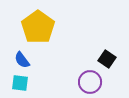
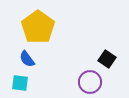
blue semicircle: moved 5 px right, 1 px up
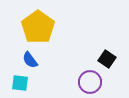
blue semicircle: moved 3 px right, 1 px down
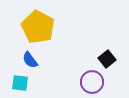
yellow pentagon: rotated 8 degrees counterclockwise
black square: rotated 18 degrees clockwise
purple circle: moved 2 px right
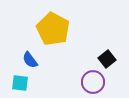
yellow pentagon: moved 15 px right, 2 px down
purple circle: moved 1 px right
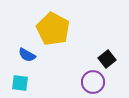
blue semicircle: moved 3 px left, 5 px up; rotated 24 degrees counterclockwise
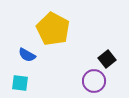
purple circle: moved 1 px right, 1 px up
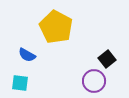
yellow pentagon: moved 3 px right, 2 px up
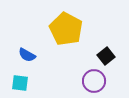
yellow pentagon: moved 10 px right, 2 px down
black square: moved 1 px left, 3 px up
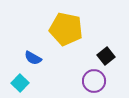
yellow pentagon: rotated 16 degrees counterclockwise
blue semicircle: moved 6 px right, 3 px down
cyan square: rotated 36 degrees clockwise
